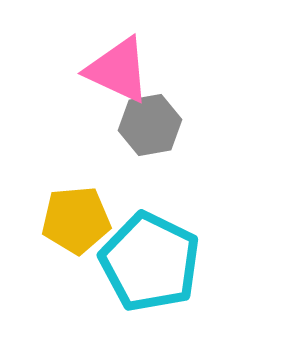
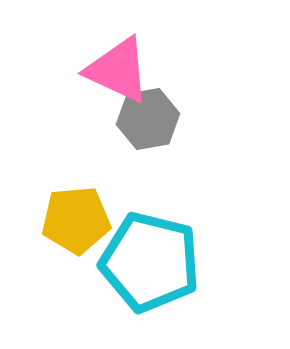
gray hexagon: moved 2 px left, 6 px up
cyan pentagon: rotated 12 degrees counterclockwise
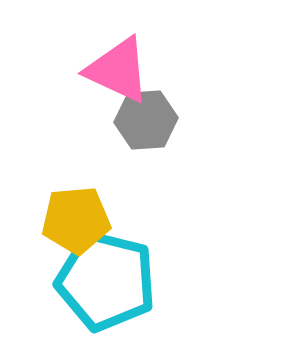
gray hexagon: moved 2 px left, 1 px down; rotated 6 degrees clockwise
cyan pentagon: moved 44 px left, 19 px down
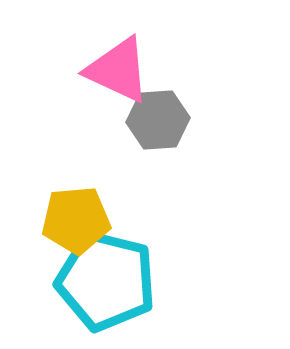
gray hexagon: moved 12 px right
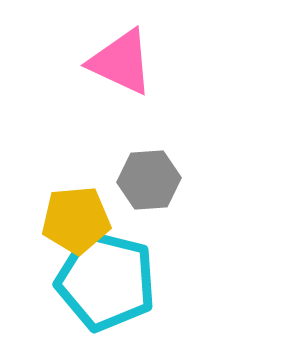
pink triangle: moved 3 px right, 8 px up
gray hexagon: moved 9 px left, 60 px down
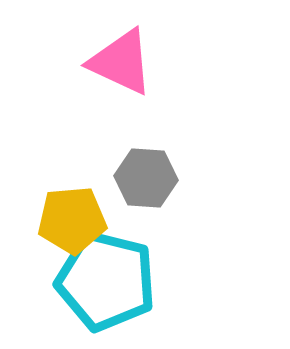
gray hexagon: moved 3 px left, 2 px up; rotated 8 degrees clockwise
yellow pentagon: moved 4 px left
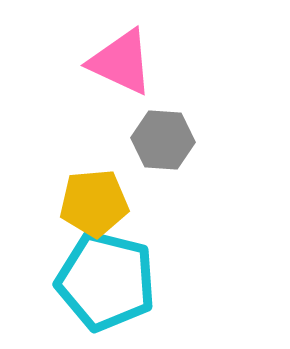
gray hexagon: moved 17 px right, 38 px up
yellow pentagon: moved 22 px right, 17 px up
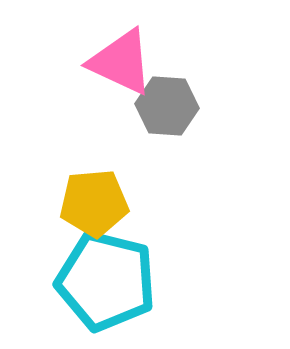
gray hexagon: moved 4 px right, 34 px up
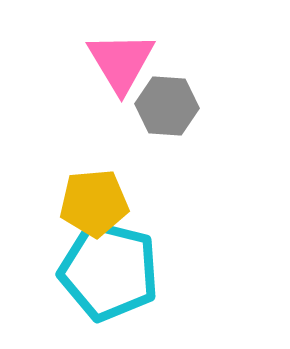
pink triangle: rotated 34 degrees clockwise
cyan pentagon: moved 3 px right, 10 px up
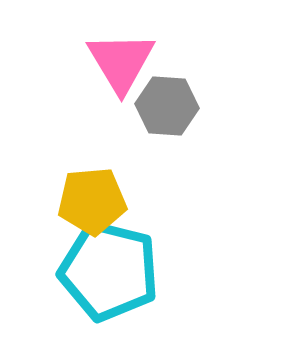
yellow pentagon: moved 2 px left, 2 px up
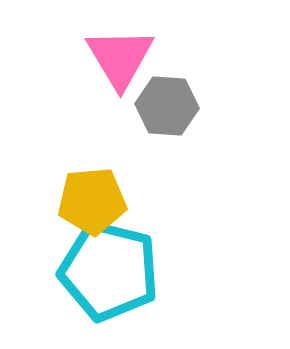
pink triangle: moved 1 px left, 4 px up
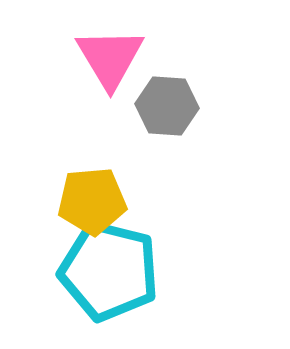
pink triangle: moved 10 px left
